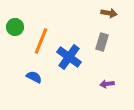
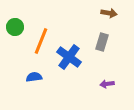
blue semicircle: rotated 35 degrees counterclockwise
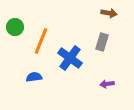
blue cross: moved 1 px right, 1 px down
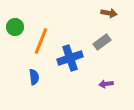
gray rectangle: rotated 36 degrees clockwise
blue cross: rotated 35 degrees clockwise
blue semicircle: rotated 91 degrees clockwise
purple arrow: moved 1 px left
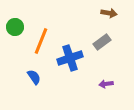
blue semicircle: rotated 28 degrees counterclockwise
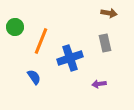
gray rectangle: moved 3 px right, 1 px down; rotated 66 degrees counterclockwise
purple arrow: moved 7 px left
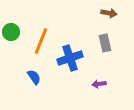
green circle: moved 4 px left, 5 px down
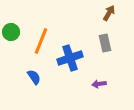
brown arrow: rotated 70 degrees counterclockwise
